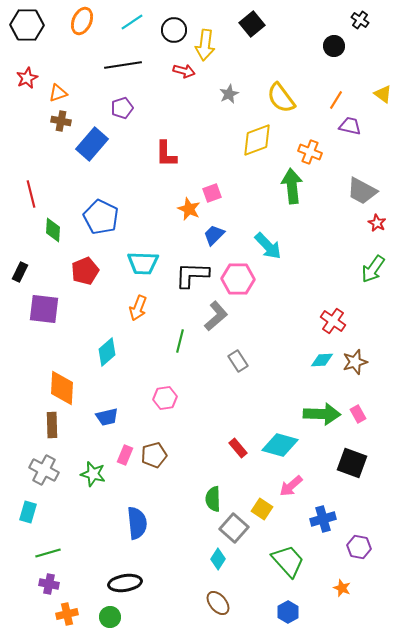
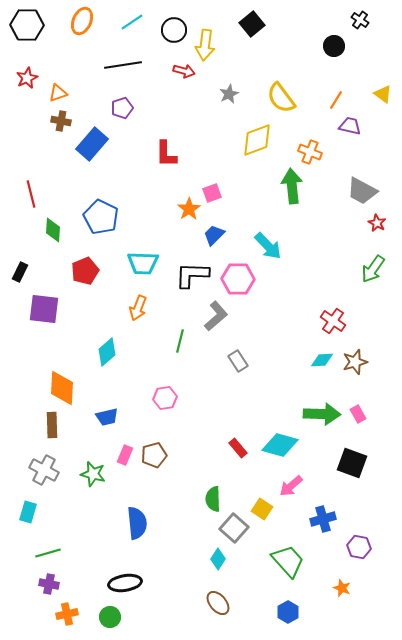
orange star at (189, 209): rotated 15 degrees clockwise
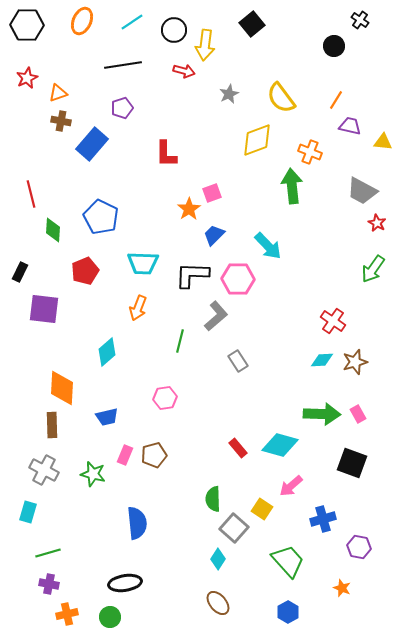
yellow triangle at (383, 94): moved 48 px down; rotated 30 degrees counterclockwise
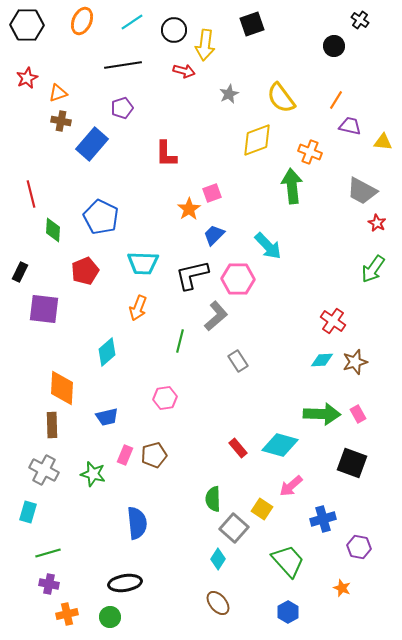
black square at (252, 24): rotated 20 degrees clockwise
black L-shape at (192, 275): rotated 15 degrees counterclockwise
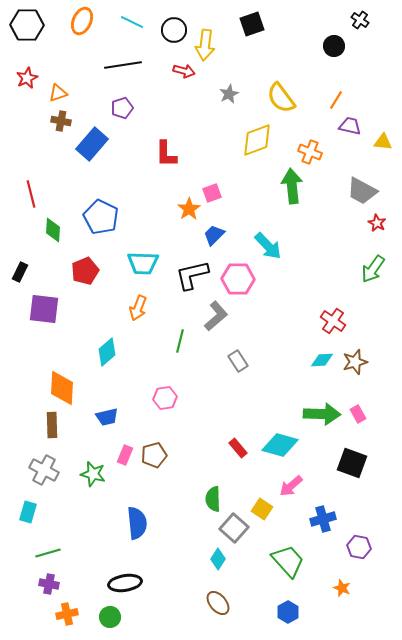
cyan line at (132, 22): rotated 60 degrees clockwise
